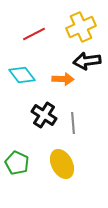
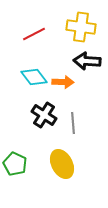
yellow cross: rotated 32 degrees clockwise
black arrow: rotated 12 degrees clockwise
cyan diamond: moved 12 px right, 2 px down
orange arrow: moved 3 px down
green pentagon: moved 2 px left, 1 px down
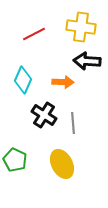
cyan diamond: moved 11 px left, 3 px down; rotated 60 degrees clockwise
green pentagon: moved 4 px up
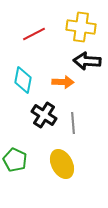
cyan diamond: rotated 12 degrees counterclockwise
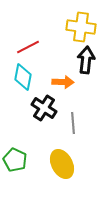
red line: moved 6 px left, 13 px down
black arrow: moved 1 px left, 1 px up; rotated 92 degrees clockwise
cyan diamond: moved 3 px up
black cross: moved 7 px up
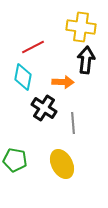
red line: moved 5 px right
green pentagon: rotated 15 degrees counterclockwise
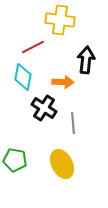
yellow cross: moved 21 px left, 7 px up
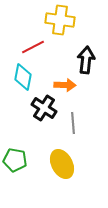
orange arrow: moved 2 px right, 3 px down
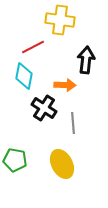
cyan diamond: moved 1 px right, 1 px up
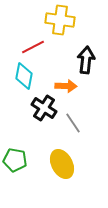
orange arrow: moved 1 px right, 1 px down
gray line: rotated 30 degrees counterclockwise
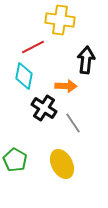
green pentagon: rotated 20 degrees clockwise
